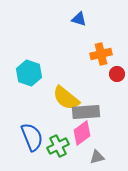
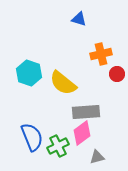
yellow semicircle: moved 3 px left, 15 px up
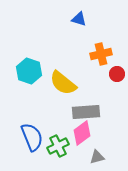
cyan hexagon: moved 2 px up
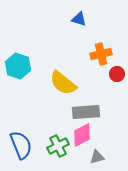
cyan hexagon: moved 11 px left, 5 px up
pink diamond: moved 2 px down; rotated 10 degrees clockwise
blue semicircle: moved 11 px left, 8 px down
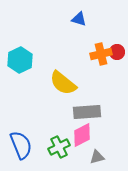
cyan hexagon: moved 2 px right, 6 px up; rotated 15 degrees clockwise
red circle: moved 22 px up
gray rectangle: moved 1 px right
green cross: moved 1 px right, 1 px down
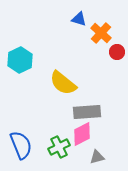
orange cross: moved 21 px up; rotated 35 degrees counterclockwise
pink diamond: moved 1 px up
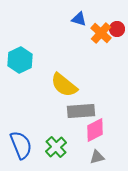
red circle: moved 23 px up
yellow semicircle: moved 1 px right, 2 px down
gray rectangle: moved 6 px left, 1 px up
pink diamond: moved 13 px right, 4 px up
green cross: moved 3 px left; rotated 15 degrees counterclockwise
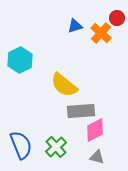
blue triangle: moved 4 px left, 7 px down; rotated 35 degrees counterclockwise
red circle: moved 11 px up
gray triangle: rotated 28 degrees clockwise
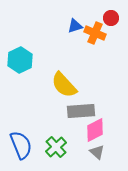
red circle: moved 6 px left
orange cross: moved 6 px left; rotated 20 degrees counterclockwise
yellow semicircle: rotated 8 degrees clockwise
gray triangle: moved 5 px up; rotated 28 degrees clockwise
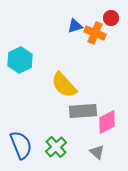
gray rectangle: moved 2 px right
pink diamond: moved 12 px right, 8 px up
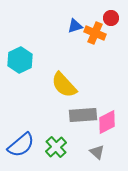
gray rectangle: moved 4 px down
blue semicircle: rotated 72 degrees clockwise
